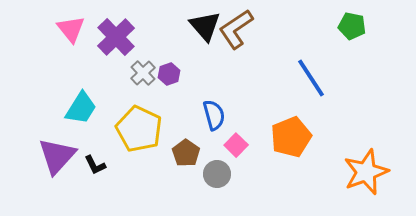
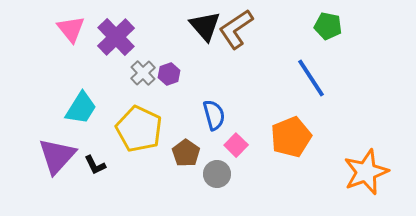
green pentagon: moved 24 px left
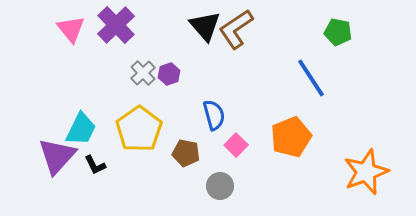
green pentagon: moved 10 px right, 6 px down
purple cross: moved 12 px up
cyan trapezoid: moved 21 px down; rotated 6 degrees counterclockwise
yellow pentagon: rotated 12 degrees clockwise
brown pentagon: rotated 24 degrees counterclockwise
gray circle: moved 3 px right, 12 px down
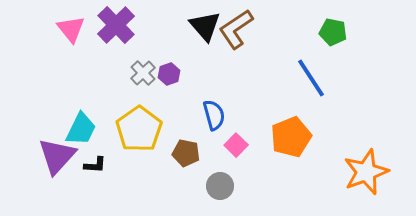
green pentagon: moved 5 px left
black L-shape: rotated 60 degrees counterclockwise
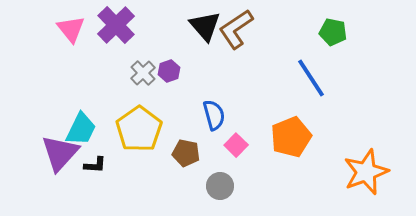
purple hexagon: moved 3 px up
purple triangle: moved 3 px right, 3 px up
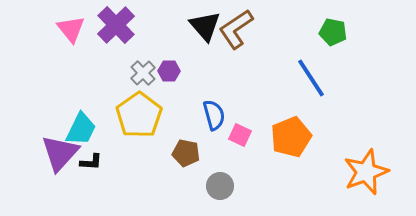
purple hexagon: rotated 20 degrees clockwise
yellow pentagon: moved 14 px up
pink square: moved 4 px right, 10 px up; rotated 20 degrees counterclockwise
black L-shape: moved 4 px left, 3 px up
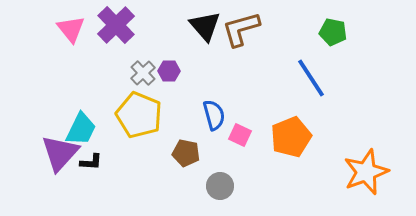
brown L-shape: moved 5 px right; rotated 18 degrees clockwise
yellow pentagon: rotated 15 degrees counterclockwise
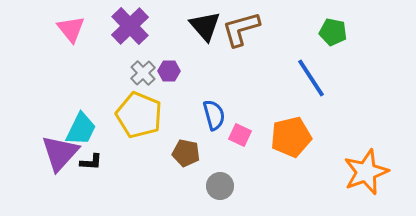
purple cross: moved 14 px right, 1 px down
orange pentagon: rotated 9 degrees clockwise
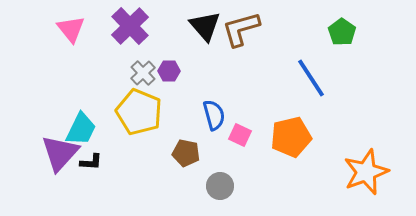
green pentagon: moved 9 px right; rotated 24 degrees clockwise
yellow pentagon: moved 3 px up
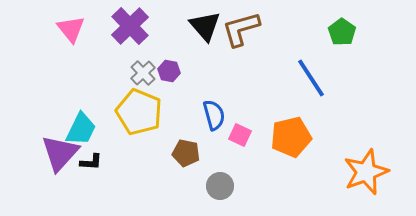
purple hexagon: rotated 10 degrees clockwise
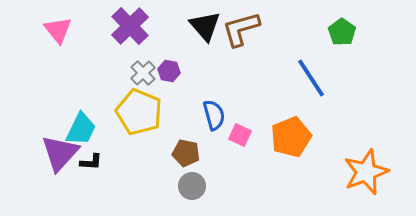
pink triangle: moved 13 px left, 1 px down
orange pentagon: rotated 9 degrees counterclockwise
gray circle: moved 28 px left
